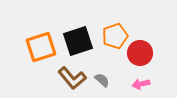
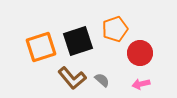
orange pentagon: moved 7 px up
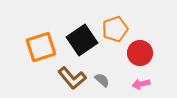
black square: moved 4 px right, 1 px up; rotated 16 degrees counterclockwise
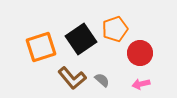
black square: moved 1 px left, 1 px up
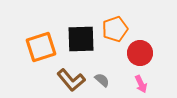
black square: rotated 32 degrees clockwise
brown L-shape: moved 1 px left, 2 px down
pink arrow: rotated 102 degrees counterclockwise
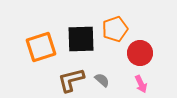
brown L-shape: rotated 116 degrees clockwise
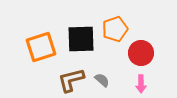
red circle: moved 1 px right
pink arrow: rotated 24 degrees clockwise
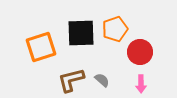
black square: moved 6 px up
red circle: moved 1 px left, 1 px up
